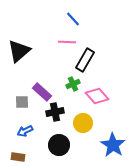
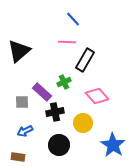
green cross: moved 9 px left, 2 px up
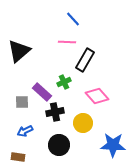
blue star: rotated 30 degrees counterclockwise
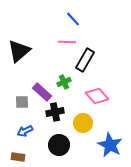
blue star: moved 3 px left; rotated 25 degrees clockwise
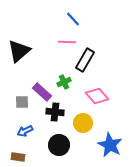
black cross: rotated 18 degrees clockwise
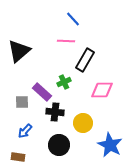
pink line: moved 1 px left, 1 px up
pink diamond: moved 5 px right, 6 px up; rotated 50 degrees counterclockwise
blue arrow: rotated 21 degrees counterclockwise
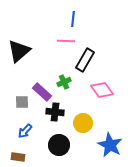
blue line: rotated 49 degrees clockwise
pink diamond: rotated 55 degrees clockwise
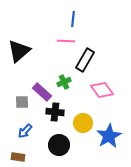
blue star: moved 1 px left, 9 px up; rotated 15 degrees clockwise
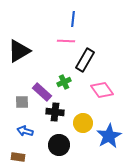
black triangle: rotated 10 degrees clockwise
blue arrow: rotated 63 degrees clockwise
